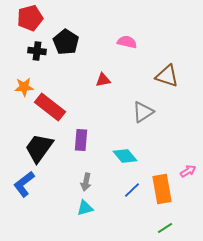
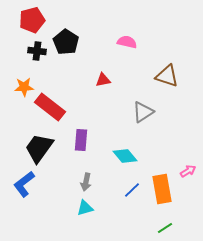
red pentagon: moved 2 px right, 2 px down
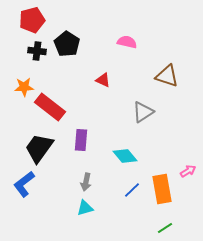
black pentagon: moved 1 px right, 2 px down
red triangle: rotated 35 degrees clockwise
